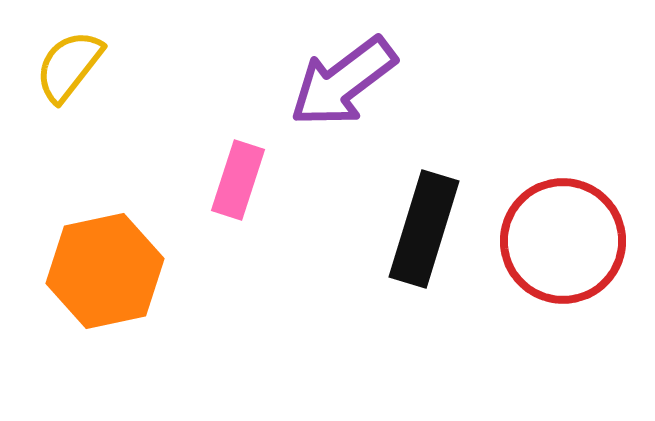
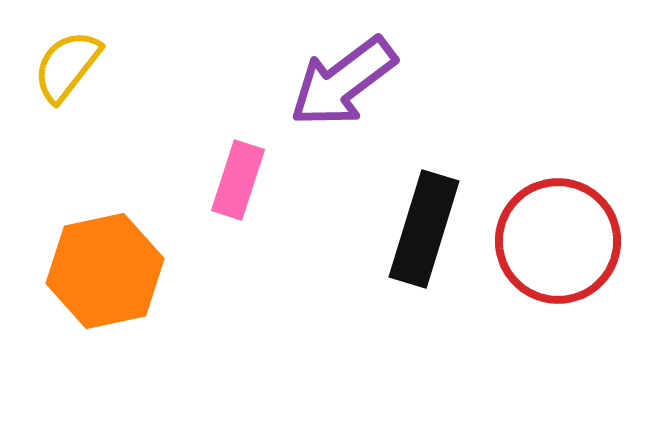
yellow semicircle: moved 2 px left
red circle: moved 5 px left
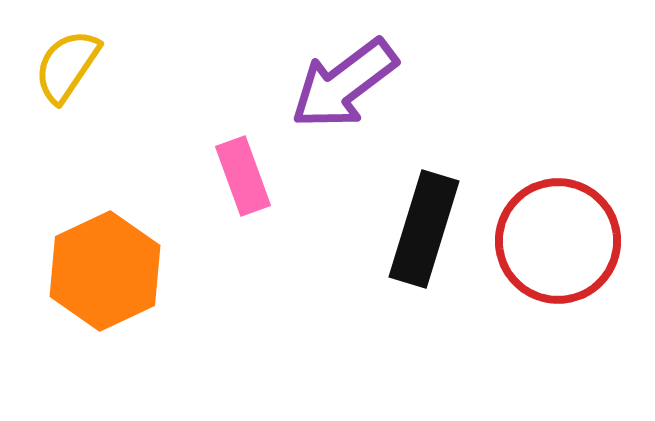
yellow semicircle: rotated 4 degrees counterclockwise
purple arrow: moved 1 px right, 2 px down
pink rectangle: moved 5 px right, 4 px up; rotated 38 degrees counterclockwise
orange hexagon: rotated 13 degrees counterclockwise
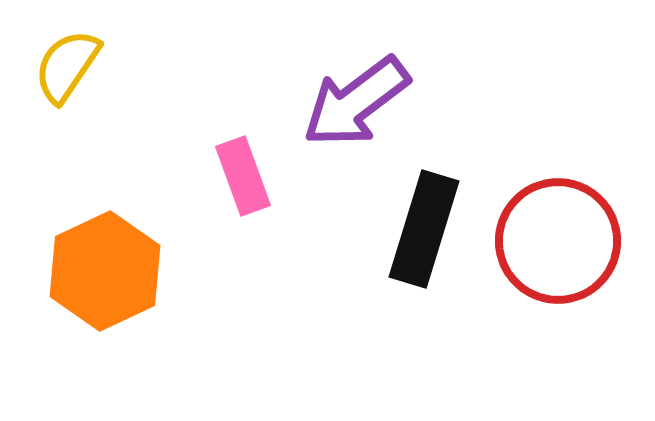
purple arrow: moved 12 px right, 18 px down
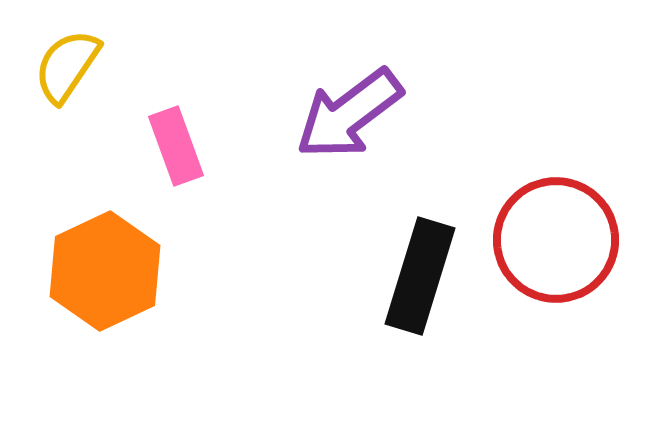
purple arrow: moved 7 px left, 12 px down
pink rectangle: moved 67 px left, 30 px up
black rectangle: moved 4 px left, 47 px down
red circle: moved 2 px left, 1 px up
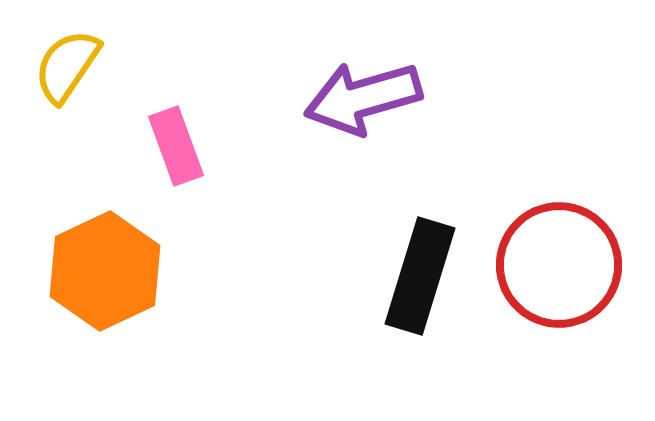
purple arrow: moved 14 px right, 16 px up; rotated 21 degrees clockwise
red circle: moved 3 px right, 25 px down
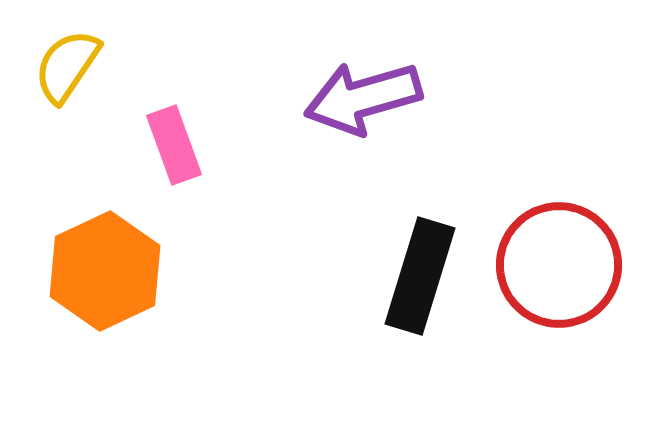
pink rectangle: moved 2 px left, 1 px up
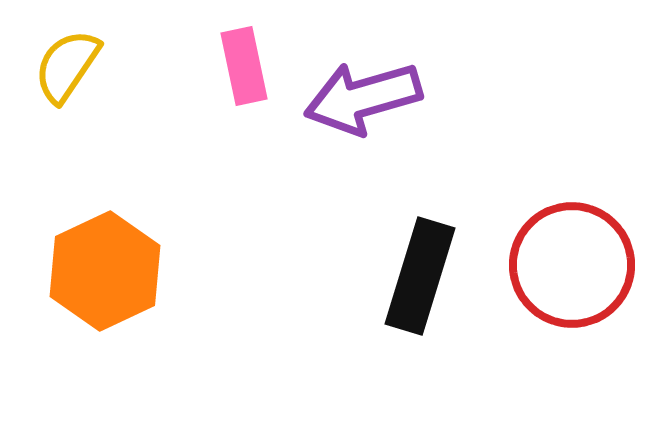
pink rectangle: moved 70 px right, 79 px up; rotated 8 degrees clockwise
red circle: moved 13 px right
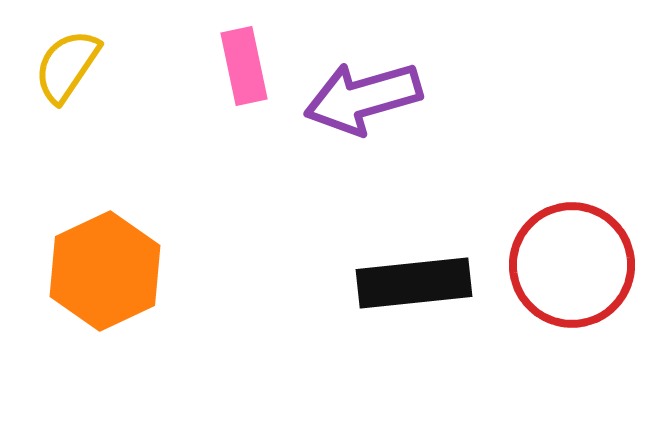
black rectangle: moved 6 px left, 7 px down; rotated 67 degrees clockwise
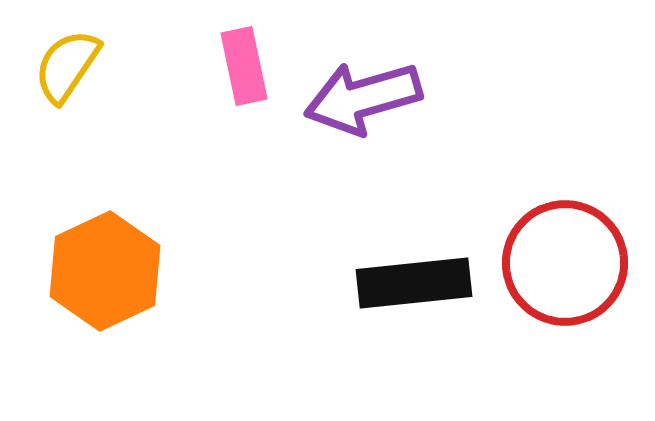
red circle: moved 7 px left, 2 px up
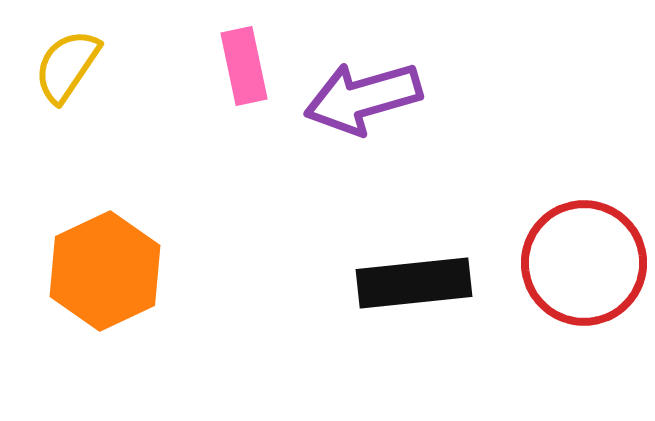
red circle: moved 19 px right
